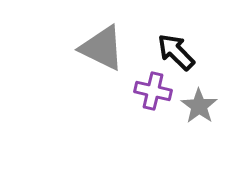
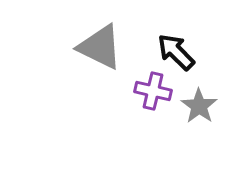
gray triangle: moved 2 px left, 1 px up
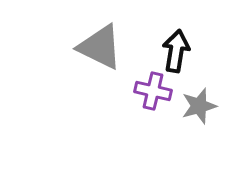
black arrow: moved 1 px up; rotated 54 degrees clockwise
gray star: rotated 21 degrees clockwise
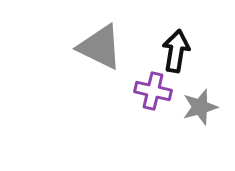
gray star: moved 1 px right, 1 px down
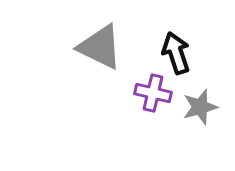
black arrow: moved 2 px down; rotated 27 degrees counterclockwise
purple cross: moved 2 px down
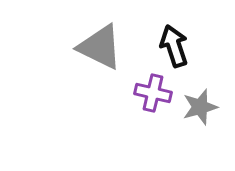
black arrow: moved 2 px left, 7 px up
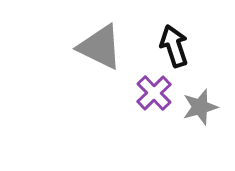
purple cross: moved 1 px right; rotated 33 degrees clockwise
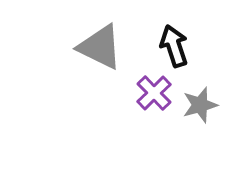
gray star: moved 2 px up
